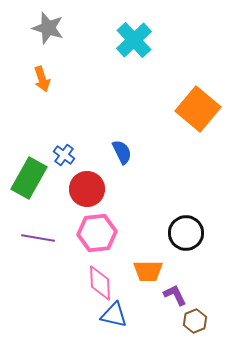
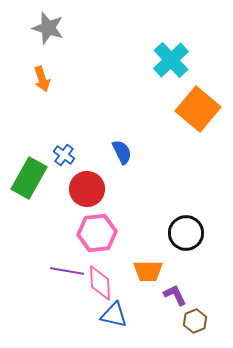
cyan cross: moved 37 px right, 20 px down
purple line: moved 29 px right, 33 px down
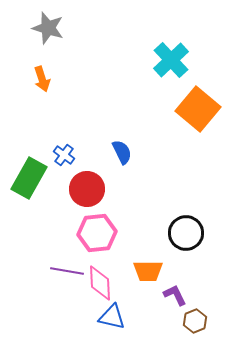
blue triangle: moved 2 px left, 2 px down
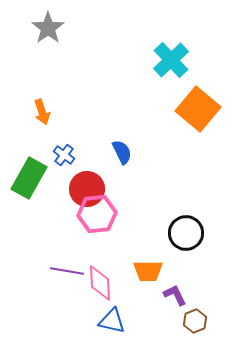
gray star: rotated 20 degrees clockwise
orange arrow: moved 33 px down
pink hexagon: moved 19 px up
blue triangle: moved 4 px down
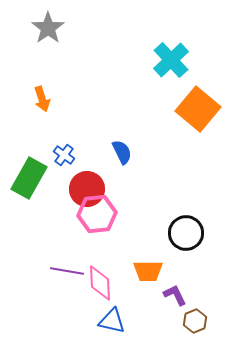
orange arrow: moved 13 px up
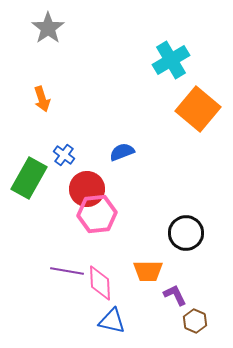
cyan cross: rotated 12 degrees clockwise
blue semicircle: rotated 85 degrees counterclockwise
brown hexagon: rotated 15 degrees counterclockwise
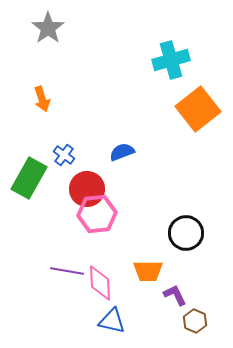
cyan cross: rotated 15 degrees clockwise
orange square: rotated 12 degrees clockwise
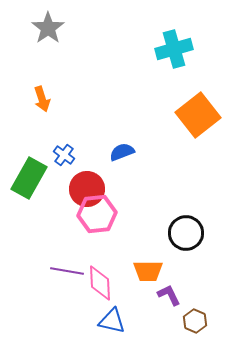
cyan cross: moved 3 px right, 11 px up
orange square: moved 6 px down
purple L-shape: moved 6 px left
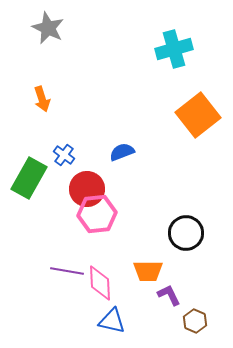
gray star: rotated 12 degrees counterclockwise
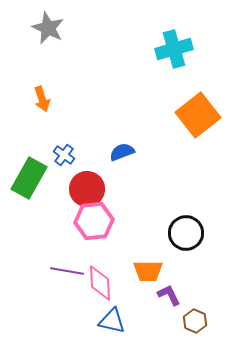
pink hexagon: moved 3 px left, 7 px down
